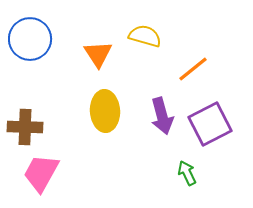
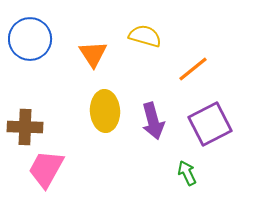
orange triangle: moved 5 px left
purple arrow: moved 9 px left, 5 px down
pink trapezoid: moved 5 px right, 4 px up
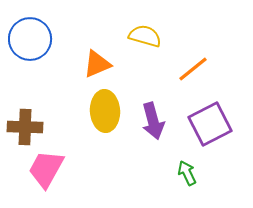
orange triangle: moved 4 px right, 10 px down; rotated 40 degrees clockwise
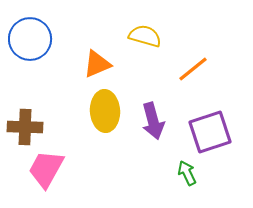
purple square: moved 8 px down; rotated 9 degrees clockwise
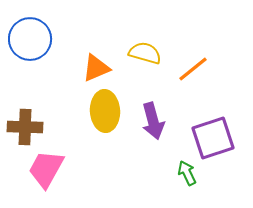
yellow semicircle: moved 17 px down
orange triangle: moved 1 px left, 4 px down
purple square: moved 3 px right, 6 px down
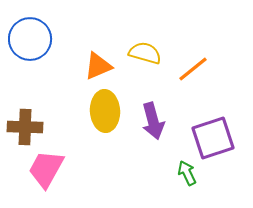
orange triangle: moved 2 px right, 2 px up
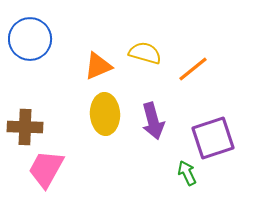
yellow ellipse: moved 3 px down
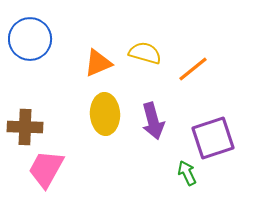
orange triangle: moved 3 px up
